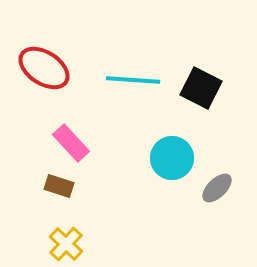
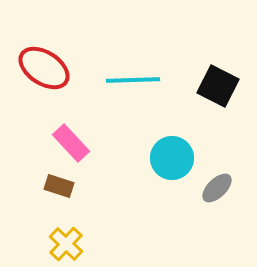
cyan line: rotated 6 degrees counterclockwise
black square: moved 17 px right, 2 px up
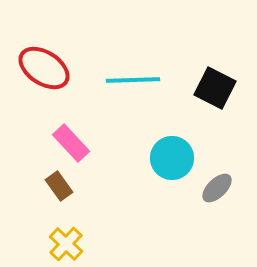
black square: moved 3 px left, 2 px down
brown rectangle: rotated 36 degrees clockwise
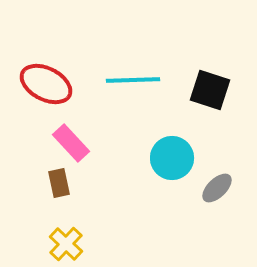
red ellipse: moved 2 px right, 16 px down; rotated 6 degrees counterclockwise
black square: moved 5 px left, 2 px down; rotated 9 degrees counterclockwise
brown rectangle: moved 3 px up; rotated 24 degrees clockwise
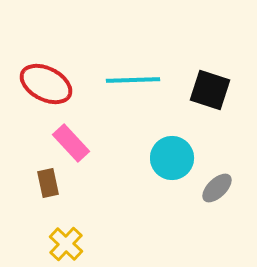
brown rectangle: moved 11 px left
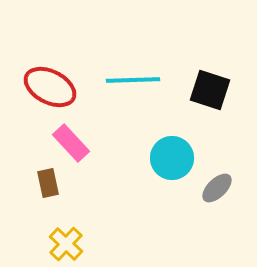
red ellipse: moved 4 px right, 3 px down
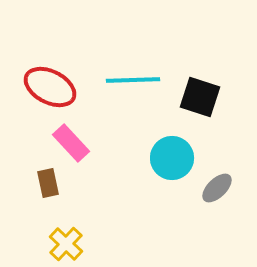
black square: moved 10 px left, 7 px down
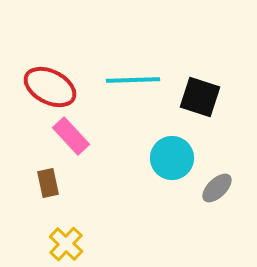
pink rectangle: moved 7 px up
